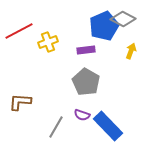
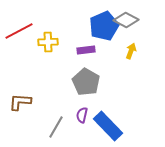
gray diamond: moved 3 px right, 1 px down
yellow cross: rotated 18 degrees clockwise
purple semicircle: rotated 84 degrees clockwise
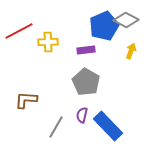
brown L-shape: moved 6 px right, 2 px up
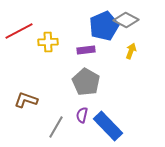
brown L-shape: rotated 15 degrees clockwise
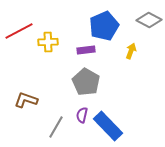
gray diamond: moved 23 px right
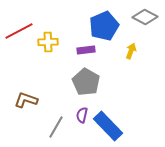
gray diamond: moved 4 px left, 3 px up
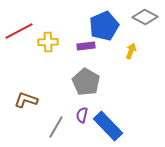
purple rectangle: moved 4 px up
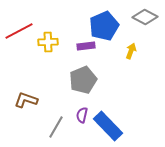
gray pentagon: moved 3 px left, 2 px up; rotated 20 degrees clockwise
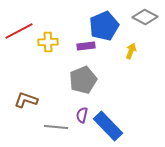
gray line: rotated 65 degrees clockwise
